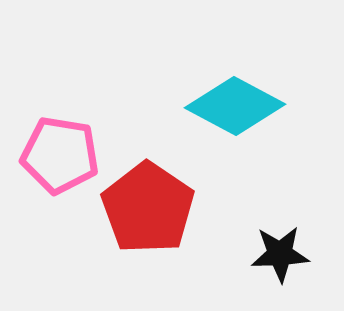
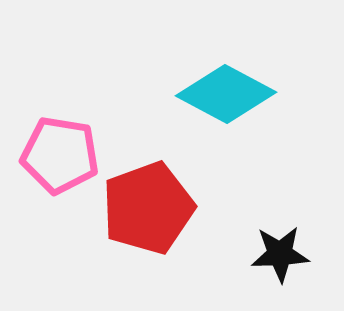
cyan diamond: moved 9 px left, 12 px up
red pentagon: rotated 18 degrees clockwise
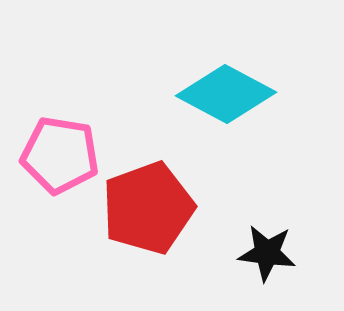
black star: moved 13 px left, 1 px up; rotated 10 degrees clockwise
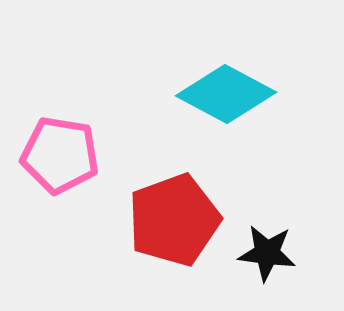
red pentagon: moved 26 px right, 12 px down
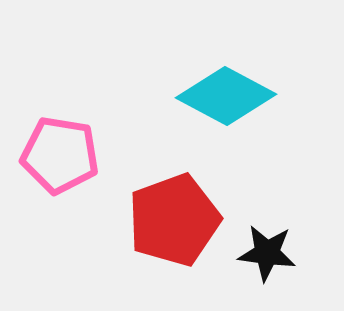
cyan diamond: moved 2 px down
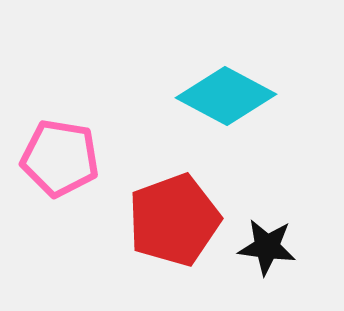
pink pentagon: moved 3 px down
black star: moved 6 px up
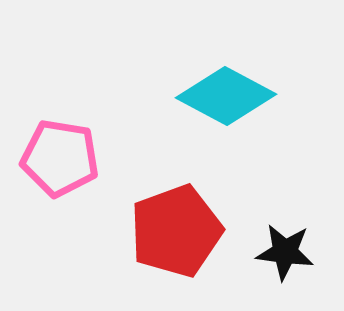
red pentagon: moved 2 px right, 11 px down
black star: moved 18 px right, 5 px down
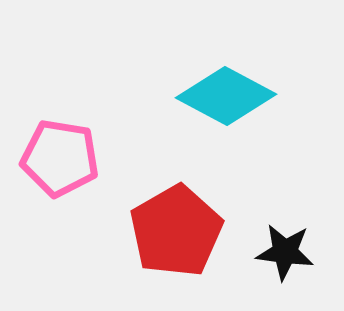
red pentagon: rotated 10 degrees counterclockwise
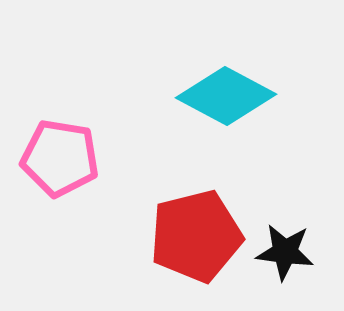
red pentagon: moved 20 px right, 5 px down; rotated 16 degrees clockwise
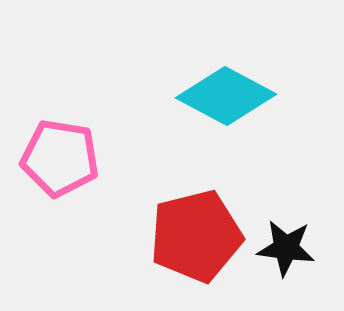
black star: moved 1 px right, 4 px up
